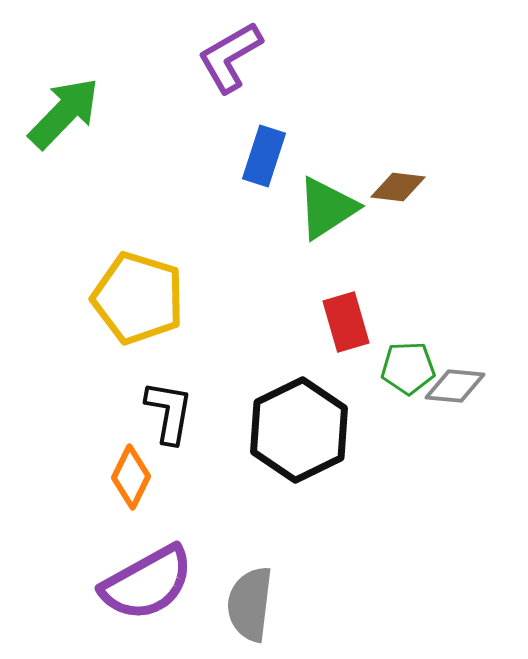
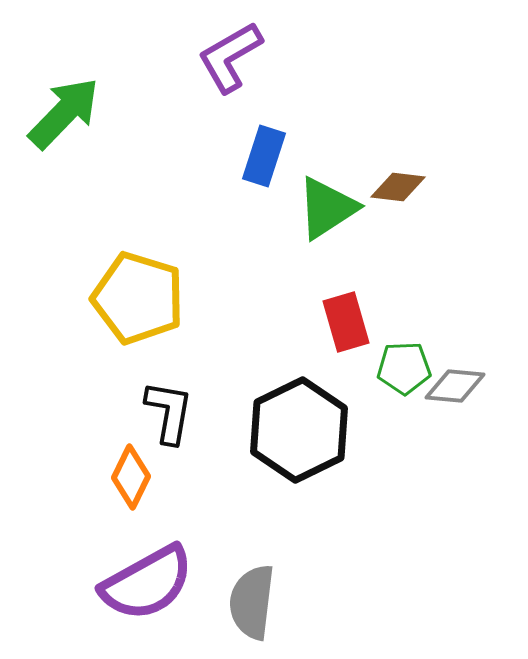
green pentagon: moved 4 px left
gray semicircle: moved 2 px right, 2 px up
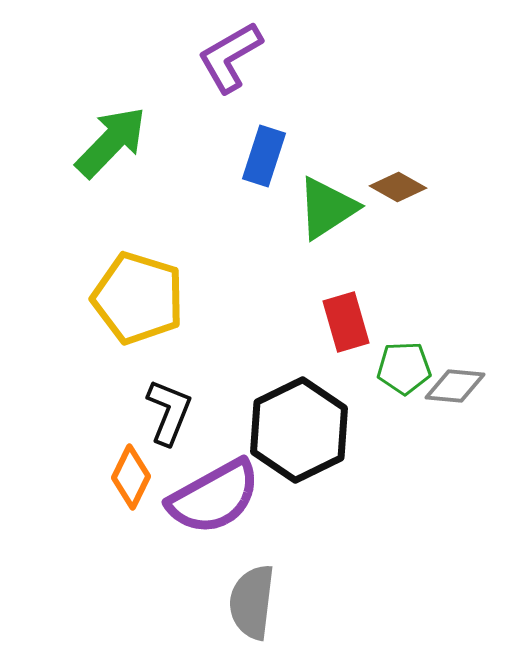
green arrow: moved 47 px right, 29 px down
brown diamond: rotated 22 degrees clockwise
black L-shape: rotated 12 degrees clockwise
purple semicircle: moved 67 px right, 86 px up
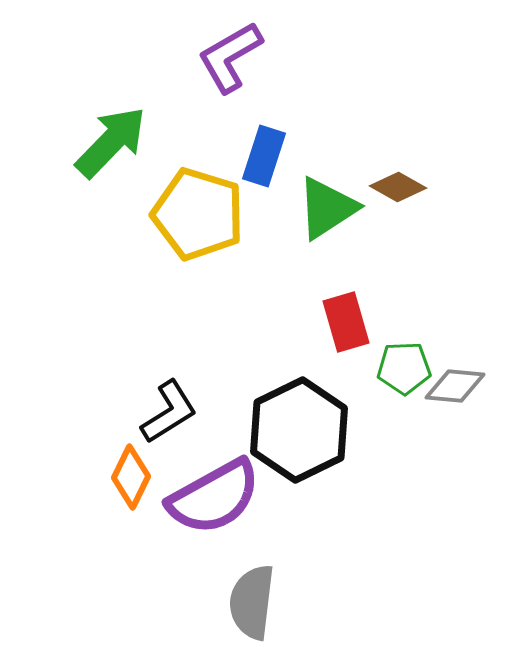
yellow pentagon: moved 60 px right, 84 px up
black L-shape: rotated 36 degrees clockwise
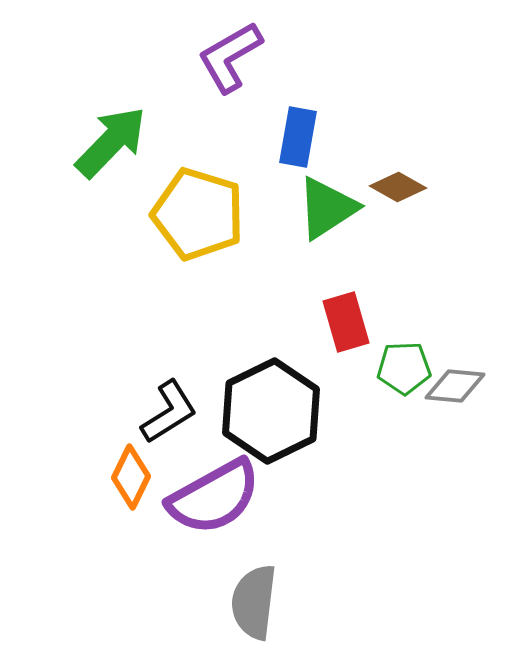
blue rectangle: moved 34 px right, 19 px up; rotated 8 degrees counterclockwise
black hexagon: moved 28 px left, 19 px up
gray semicircle: moved 2 px right
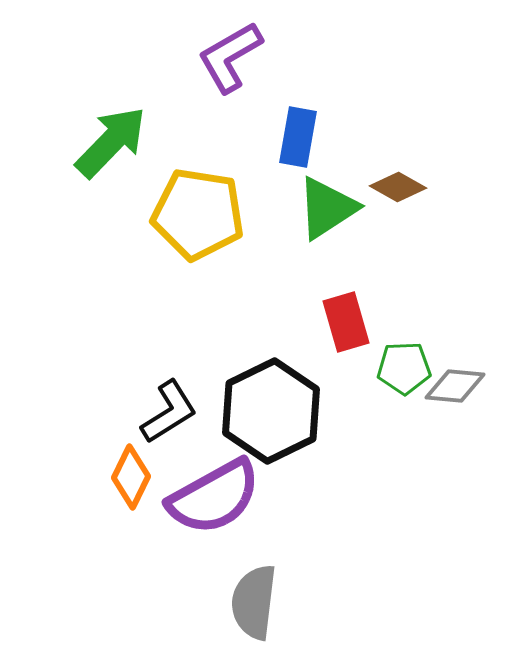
yellow pentagon: rotated 8 degrees counterclockwise
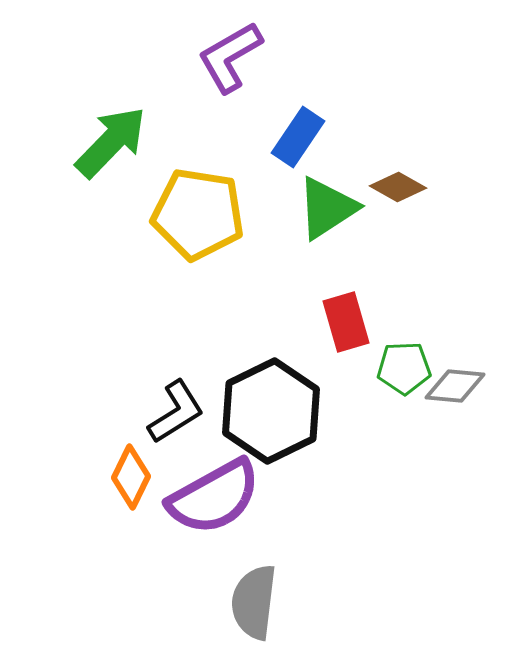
blue rectangle: rotated 24 degrees clockwise
black L-shape: moved 7 px right
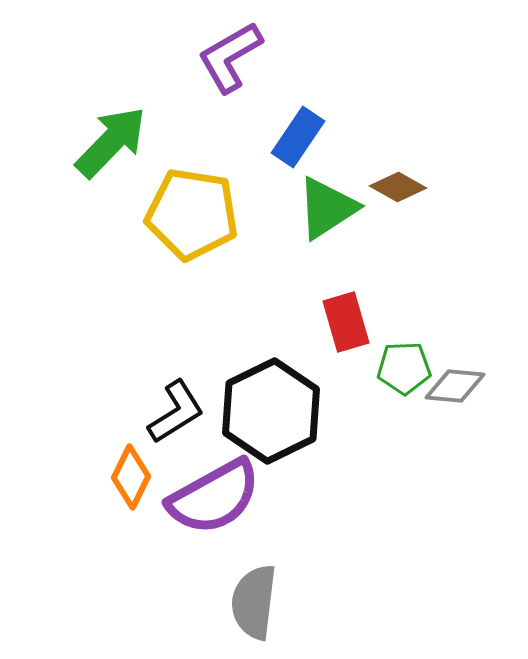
yellow pentagon: moved 6 px left
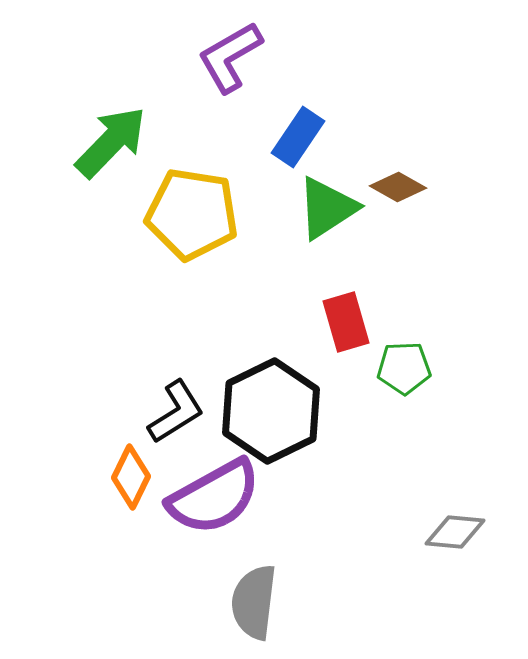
gray diamond: moved 146 px down
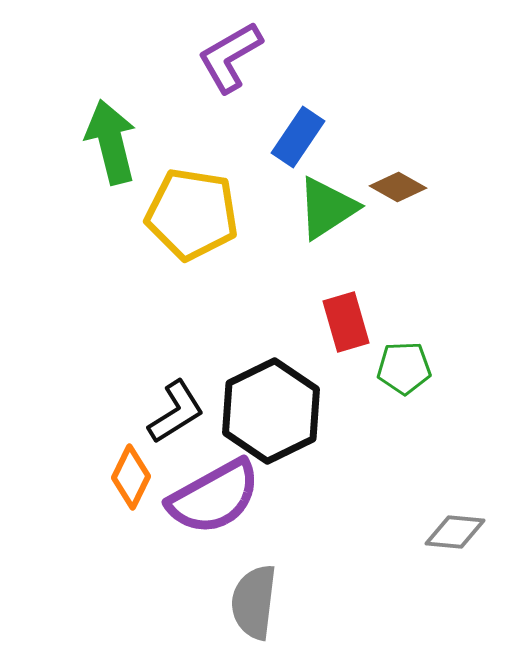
green arrow: rotated 58 degrees counterclockwise
